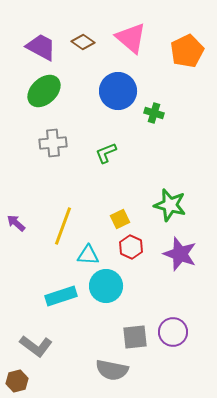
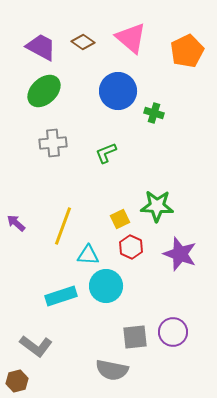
green star: moved 13 px left, 1 px down; rotated 12 degrees counterclockwise
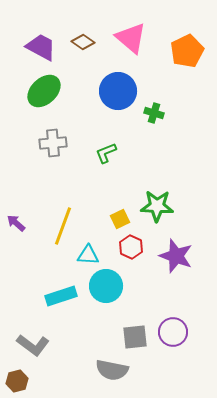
purple star: moved 4 px left, 2 px down
gray L-shape: moved 3 px left, 1 px up
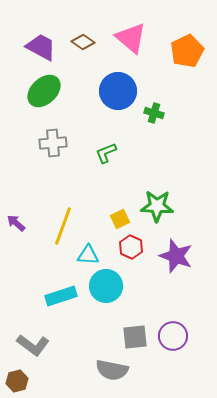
purple circle: moved 4 px down
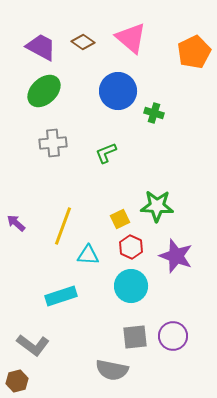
orange pentagon: moved 7 px right, 1 px down
cyan circle: moved 25 px right
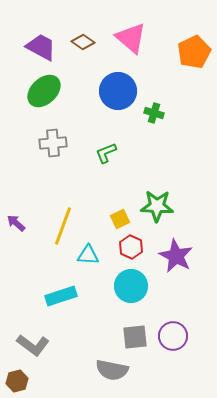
purple star: rotated 8 degrees clockwise
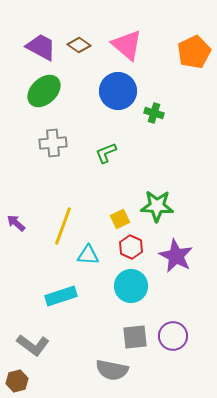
pink triangle: moved 4 px left, 7 px down
brown diamond: moved 4 px left, 3 px down
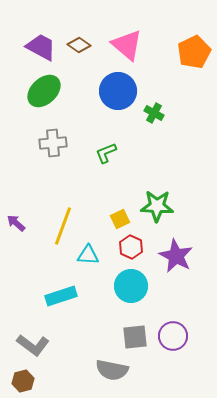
green cross: rotated 12 degrees clockwise
brown hexagon: moved 6 px right
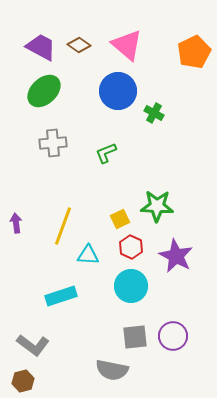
purple arrow: rotated 42 degrees clockwise
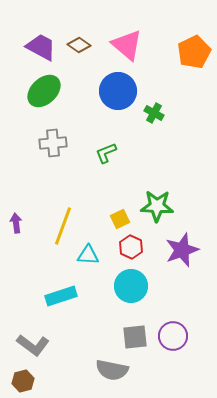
purple star: moved 6 px right, 6 px up; rotated 24 degrees clockwise
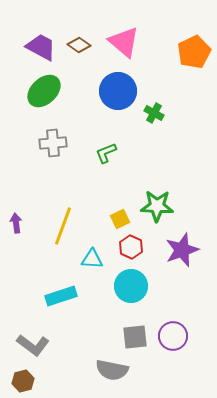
pink triangle: moved 3 px left, 3 px up
cyan triangle: moved 4 px right, 4 px down
